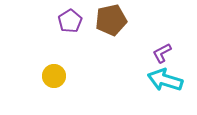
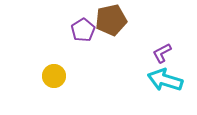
purple pentagon: moved 13 px right, 9 px down
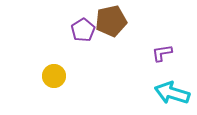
brown pentagon: moved 1 px down
purple L-shape: rotated 20 degrees clockwise
cyan arrow: moved 7 px right, 13 px down
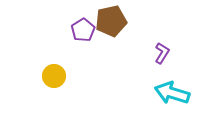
purple L-shape: rotated 130 degrees clockwise
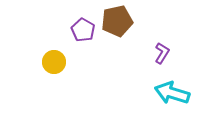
brown pentagon: moved 6 px right
purple pentagon: rotated 10 degrees counterclockwise
yellow circle: moved 14 px up
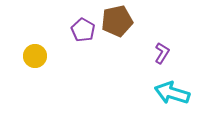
yellow circle: moved 19 px left, 6 px up
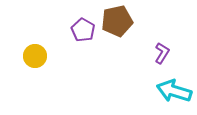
cyan arrow: moved 2 px right, 2 px up
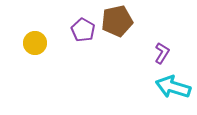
yellow circle: moved 13 px up
cyan arrow: moved 1 px left, 4 px up
